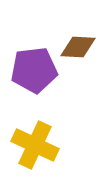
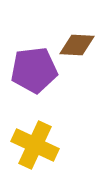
brown diamond: moved 1 px left, 2 px up
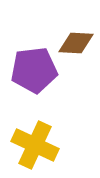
brown diamond: moved 1 px left, 2 px up
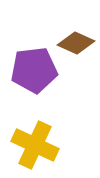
brown diamond: rotated 21 degrees clockwise
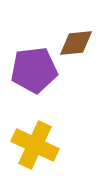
brown diamond: rotated 30 degrees counterclockwise
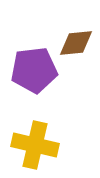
yellow cross: rotated 12 degrees counterclockwise
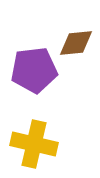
yellow cross: moved 1 px left, 1 px up
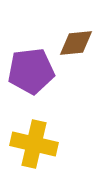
purple pentagon: moved 3 px left, 1 px down
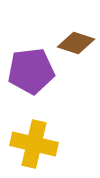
brown diamond: rotated 24 degrees clockwise
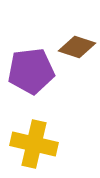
brown diamond: moved 1 px right, 4 px down
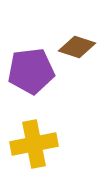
yellow cross: rotated 24 degrees counterclockwise
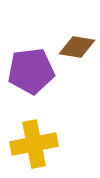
brown diamond: rotated 9 degrees counterclockwise
